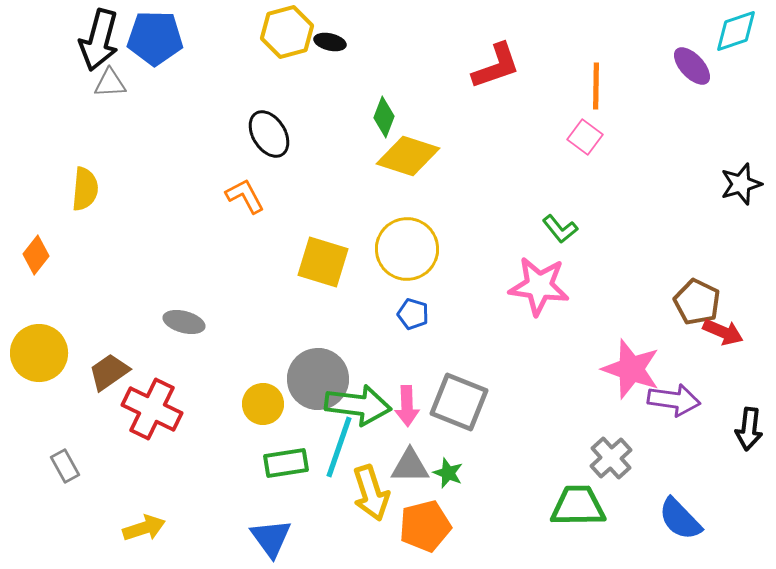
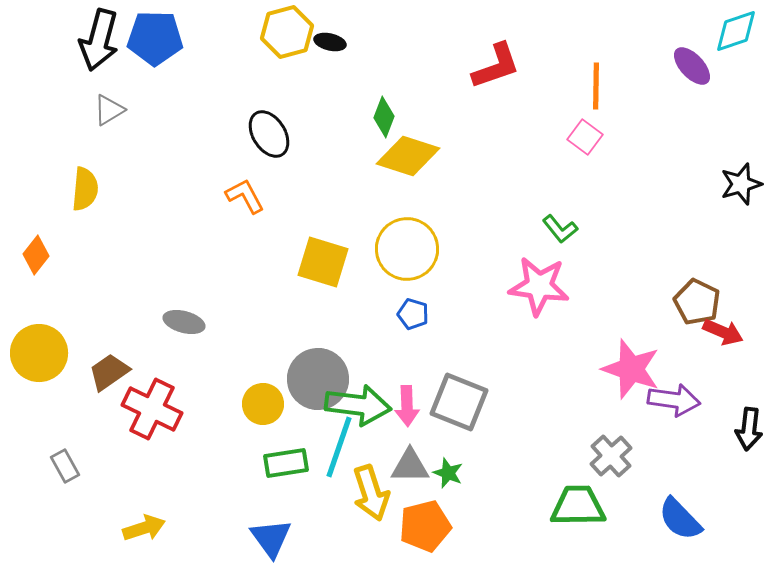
gray triangle at (110, 83): moved 1 px left, 27 px down; rotated 28 degrees counterclockwise
gray cross at (611, 458): moved 2 px up
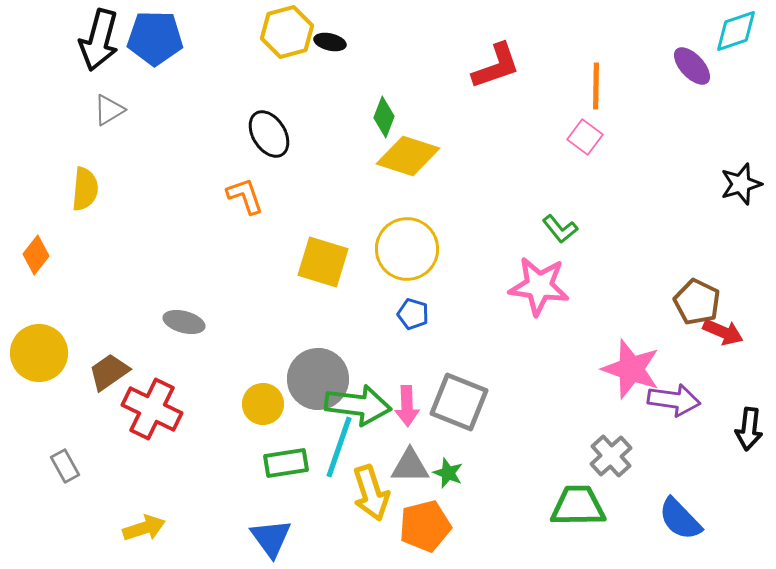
orange L-shape at (245, 196): rotated 9 degrees clockwise
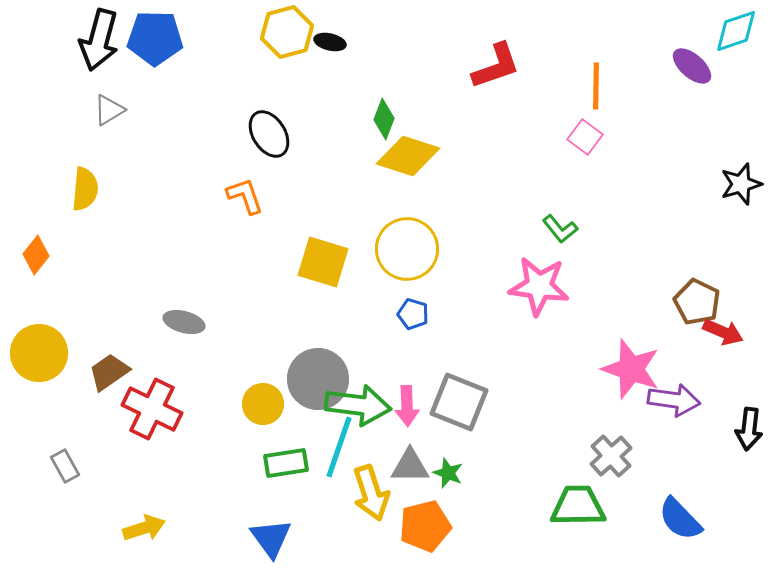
purple ellipse at (692, 66): rotated 6 degrees counterclockwise
green diamond at (384, 117): moved 2 px down
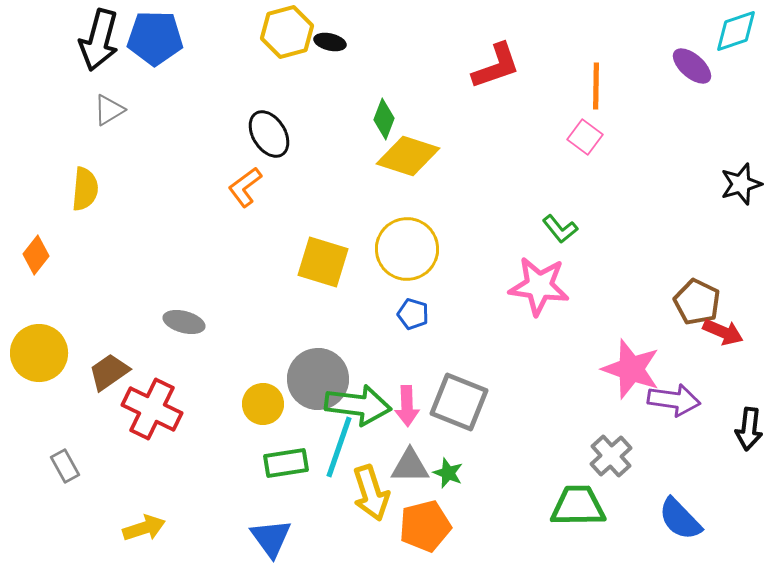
orange L-shape at (245, 196): moved 9 px up; rotated 108 degrees counterclockwise
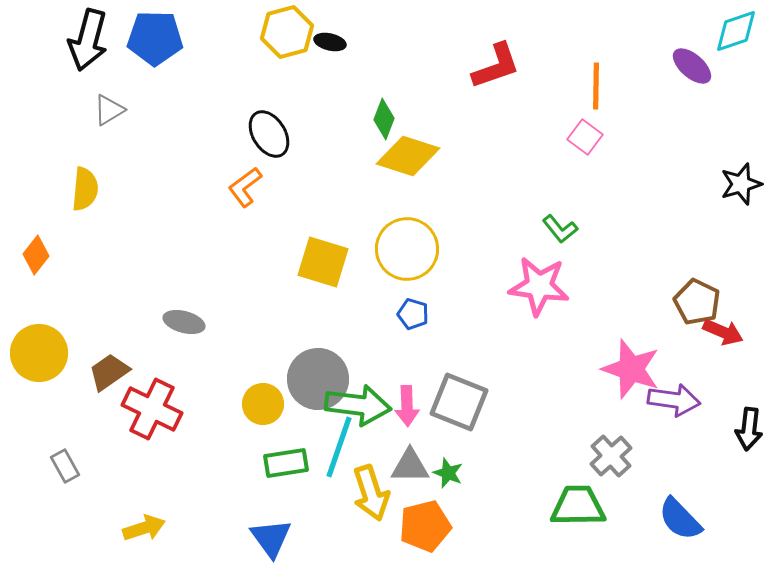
black arrow at (99, 40): moved 11 px left
